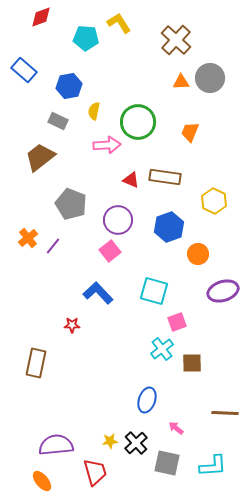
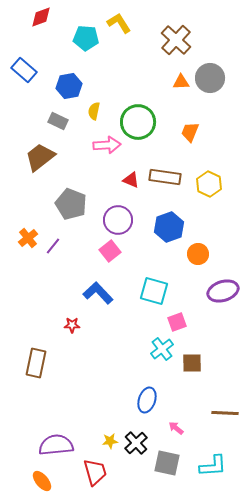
yellow hexagon at (214, 201): moved 5 px left, 17 px up
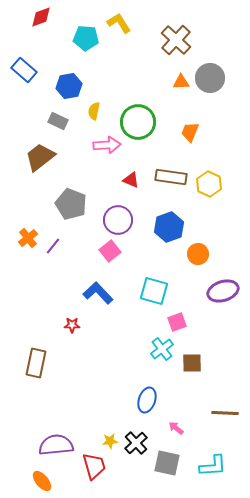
brown rectangle at (165, 177): moved 6 px right
red trapezoid at (95, 472): moved 1 px left, 6 px up
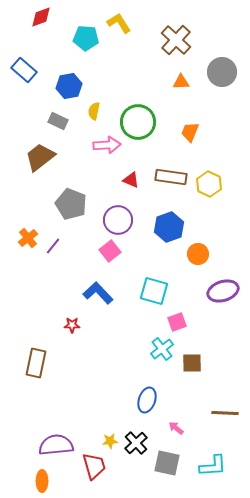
gray circle at (210, 78): moved 12 px right, 6 px up
orange ellipse at (42, 481): rotated 40 degrees clockwise
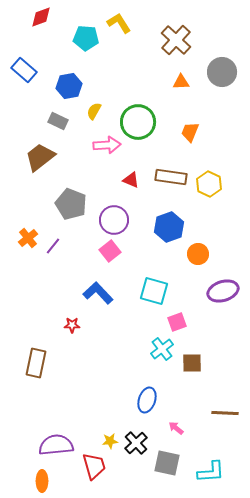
yellow semicircle at (94, 111): rotated 18 degrees clockwise
purple circle at (118, 220): moved 4 px left
cyan L-shape at (213, 466): moved 2 px left, 6 px down
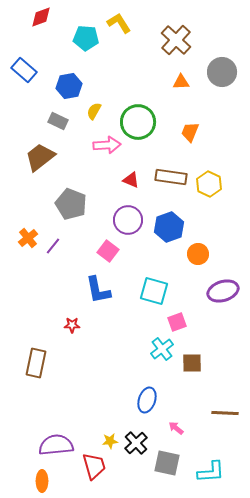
purple circle at (114, 220): moved 14 px right
pink square at (110, 251): moved 2 px left; rotated 15 degrees counterclockwise
blue L-shape at (98, 293): moved 3 px up; rotated 148 degrees counterclockwise
